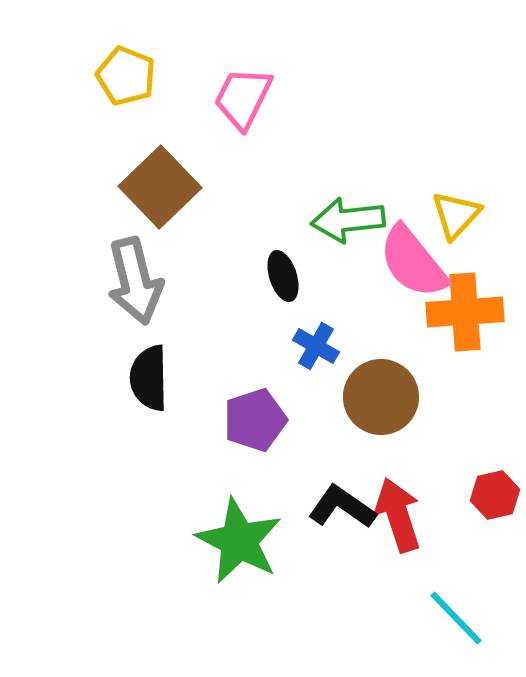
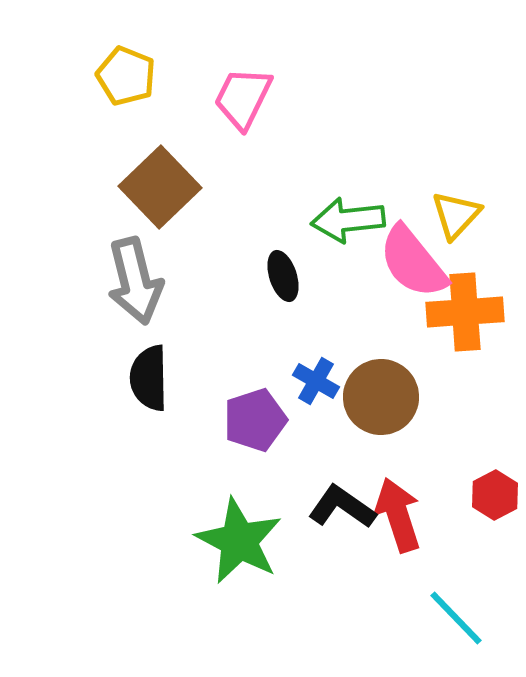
blue cross: moved 35 px down
red hexagon: rotated 15 degrees counterclockwise
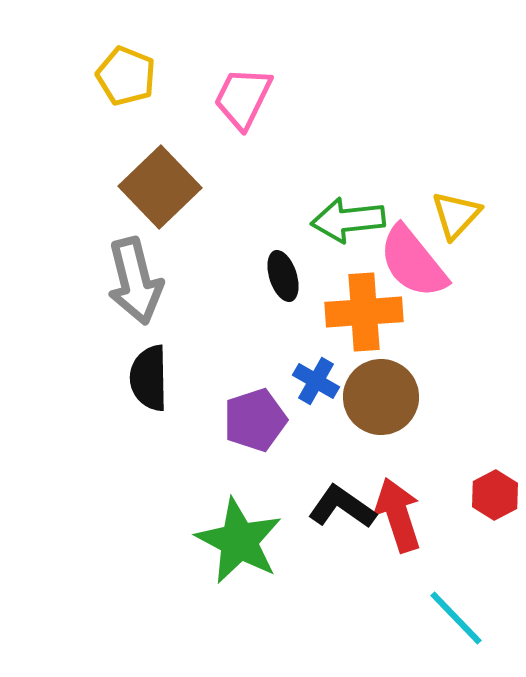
orange cross: moved 101 px left
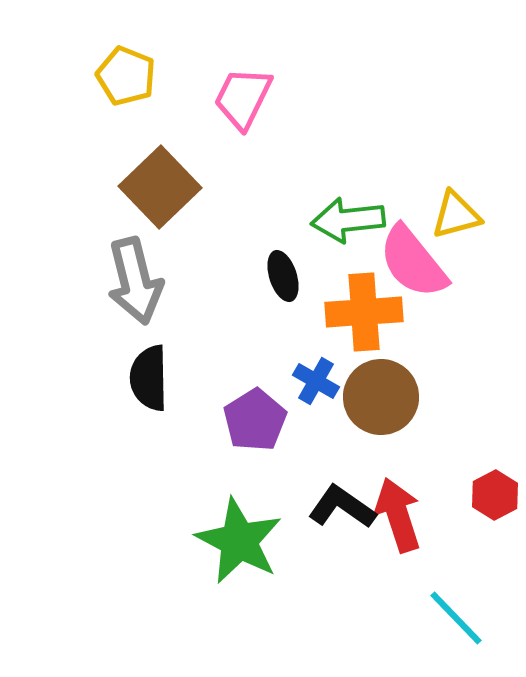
yellow triangle: rotated 32 degrees clockwise
purple pentagon: rotated 14 degrees counterclockwise
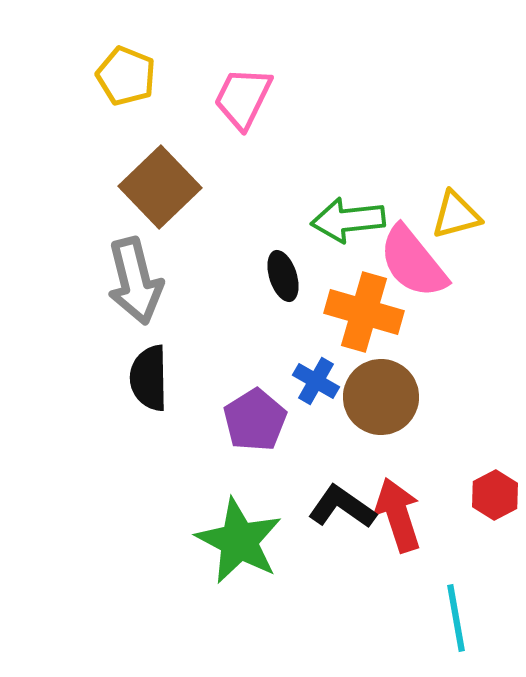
orange cross: rotated 20 degrees clockwise
cyan line: rotated 34 degrees clockwise
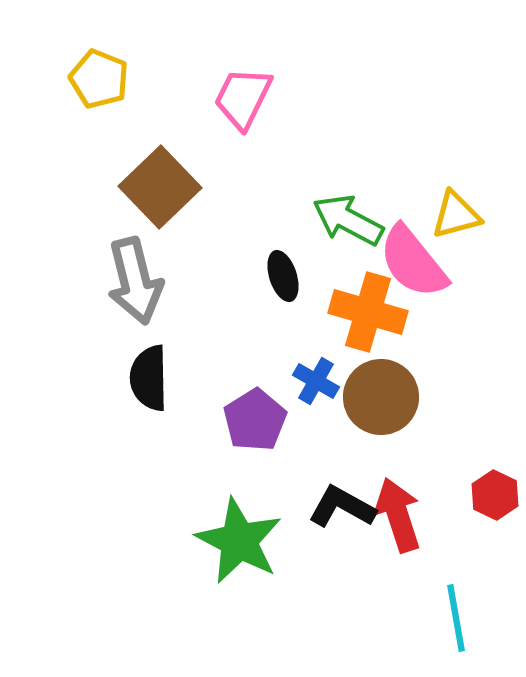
yellow pentagon: moved 27 px left, 3 px down
green arrow: rotated 34 degrees clockwise
orange cross: moved 4 px right
red hexagon: rotated 6 degrees counterclockwise
black L-shape: rotated 6 degrees counterclockwise
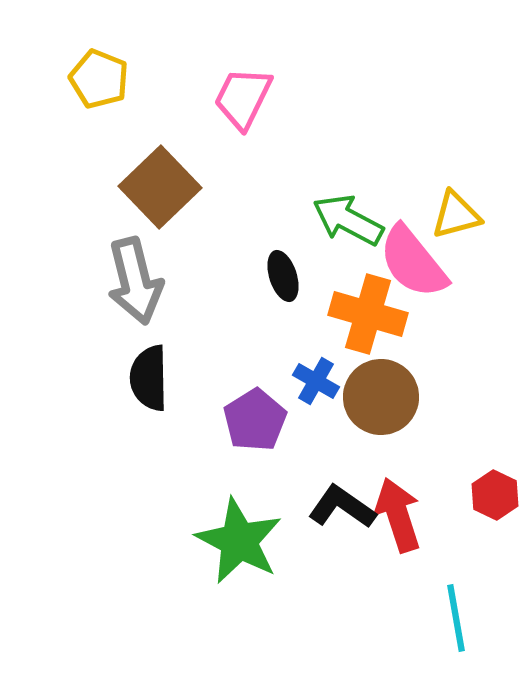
orange cross: moved 2 px down
black L-shape: rotated 6 degrees clockwise
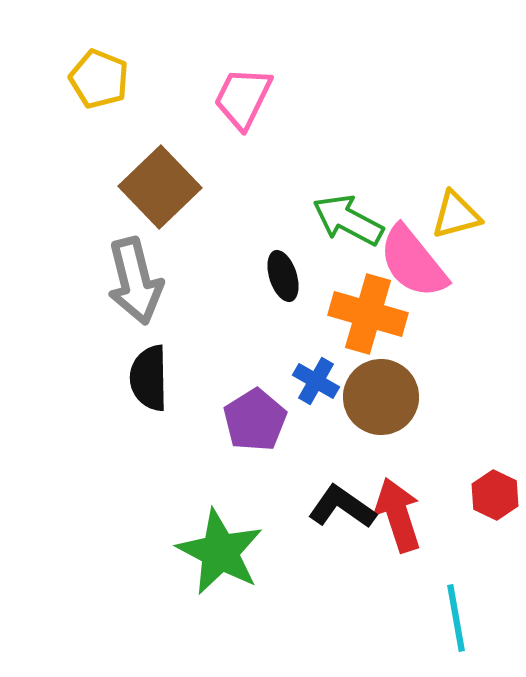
green star: moved 19 px left, 11 px down
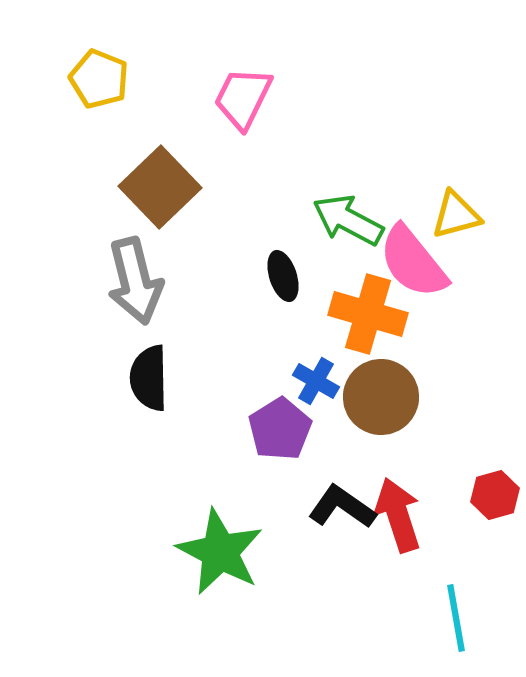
purple pentagon: moved 25 px right, 9 px down
red hexagon: rotated 18 degrees clockwise
